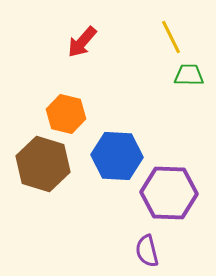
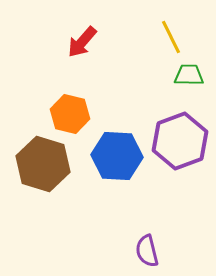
orange hexagon: moved 4 px right
purple hexagon: moved 11 px right, 52 px up; rotated 22 degrees counterclockwise
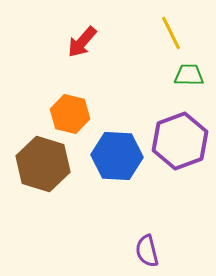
yellow line: moved 4 px up
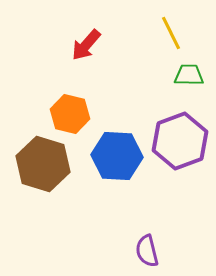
red arrow: moved 4 px right, 3 px down
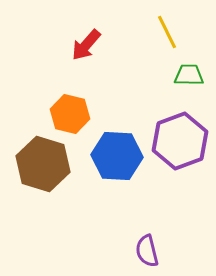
yellow line: moved 4 px left, 1 px up
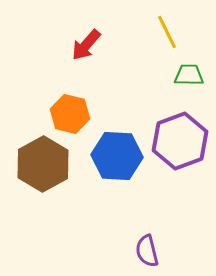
brown hexagon: rotated 14 degrees clockwise
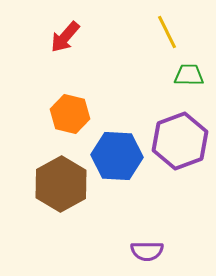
red arrow: moved 21 px left, 8 px up
brown hexagon: moved 18 px right, 20 px down
purple semicircle: rotated 76 degrees counterclockwise
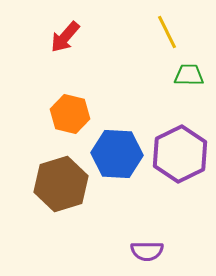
purple hexagon: moved 13 px down; rotated 6 degrees counterclockwise
blue hexagon: moved 2 px up
brown hexagon: rotated 12 degrees clockwise
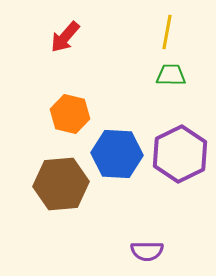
yellow line: rotated 36 degrees clockwise
green trapezoid: moved 18 px left
brown hexagon: rotated 12 degrees clockwise
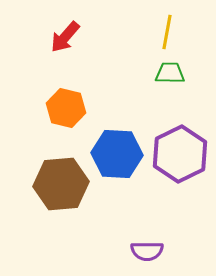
green trapezoid: moved 1 px left, 2 px up
orange hexagon: moved 4 px left, 6 px up
